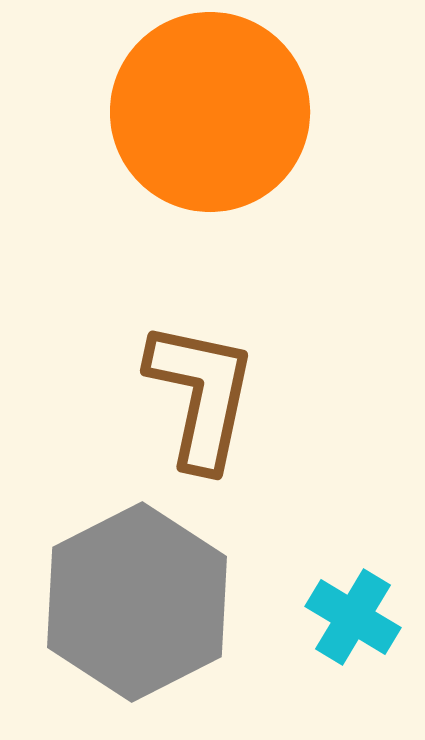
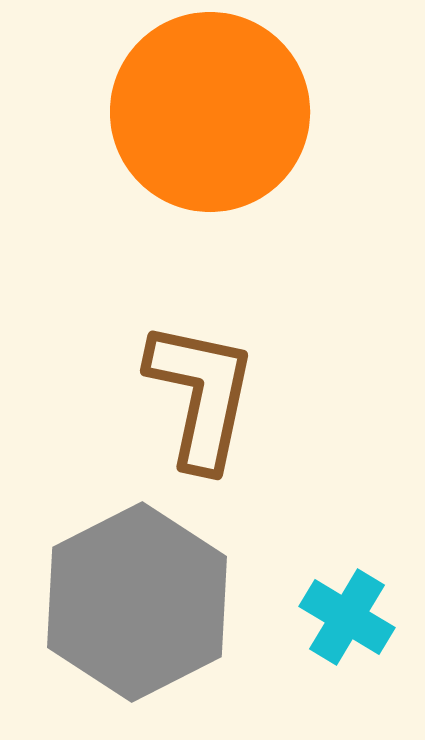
cyan cross: moved 6 px left
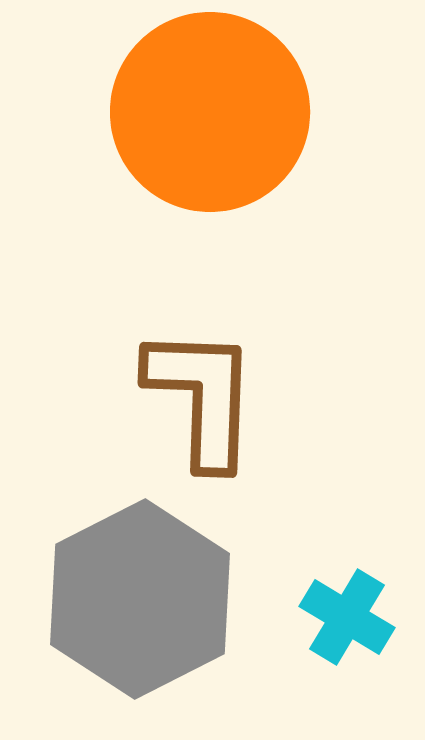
brown L-shape: moved 1 px right, 2 px down; rotated 10 degrees counterclockwise
gray hexagon: moved 3 px right, 3 px up
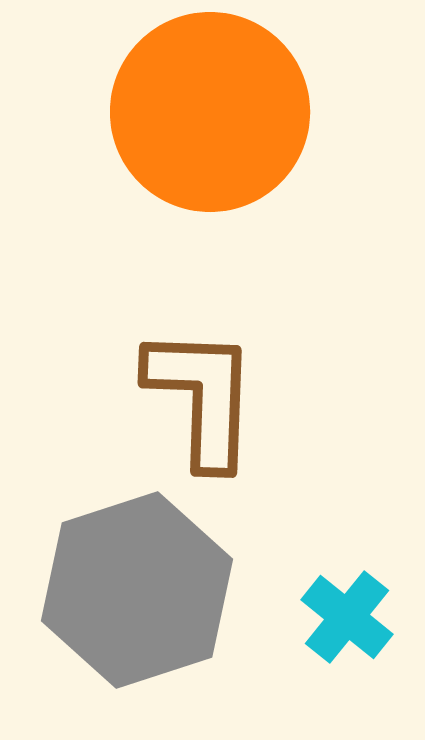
gray hexagon: moved 3 px left, 9 px up; rotated 9 degrees clockwise
cyan cross: rotated 8 degrees clockwise
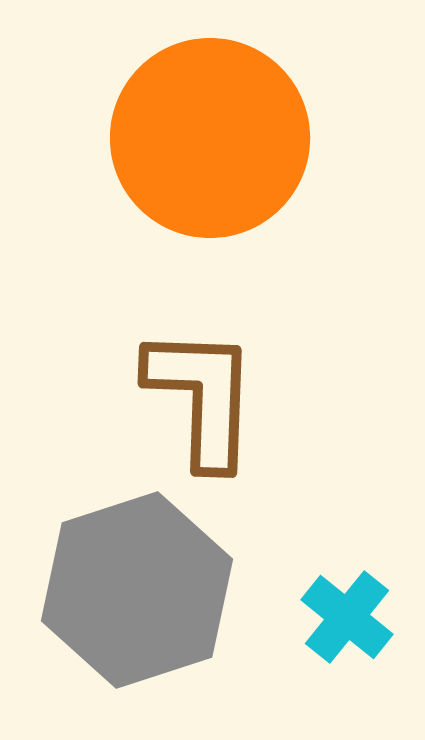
orange circle: moved 26 px down
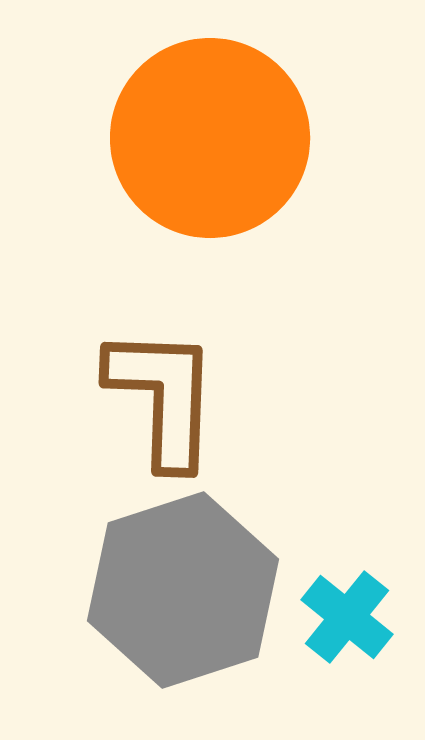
brown L-shape: moved 39 px left
gray hexagon: moved 46 px right
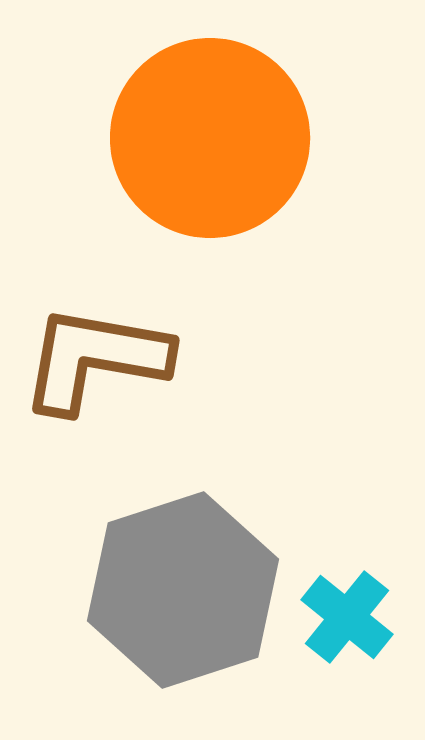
brown L-shape: moved 68 px left, 38 px up; rotated 82 degrees counterclockwise
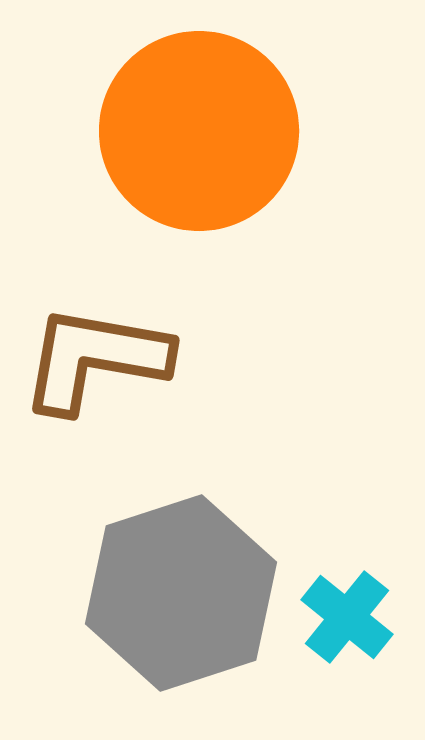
orange circle: moved 11 px left, 7 px up
gray hexagon: moved 2 px left, 3 px down
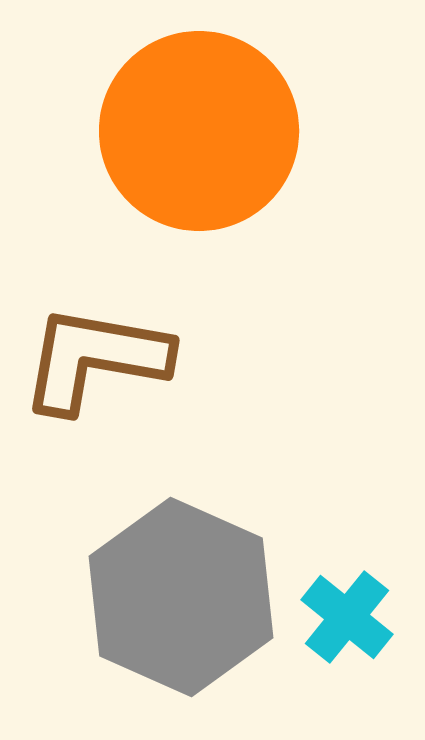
gray hexagon: moved 4 px down; rotated 18 degrees counterclockwise
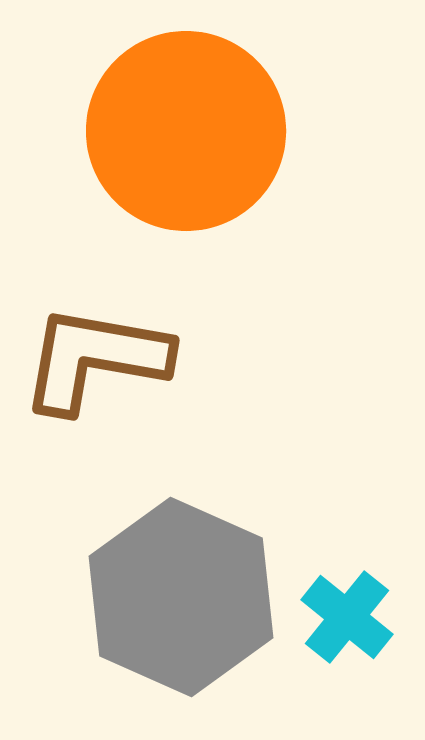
orange circle: moved 13 px left
